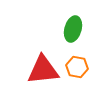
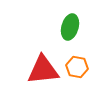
green ellipse: moved 3 px left, 2 px up
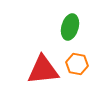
orange hexagon: moved 3 px up
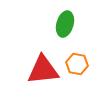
green ellipse: moved 5 px left, 3 px up
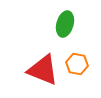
red triangle: rotated 28 degrees clockwise
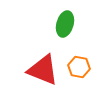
orange hexagon: moved 2 px right, 3 px down
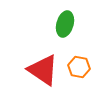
red triangle: rotated 12 degrees clockwise
